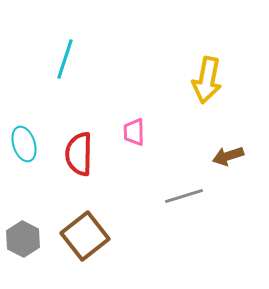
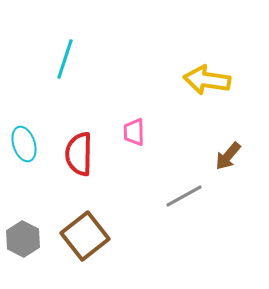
yellow arrow: rotated 87 degrees clockwise
brown arrow: rotated 32 degrees counterclockwise
gray line: rotated 12 degrees counterclockwise
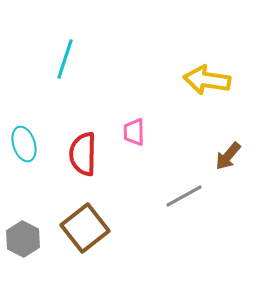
red semicircle: moved 4 px right
brown square: moved 8 px up
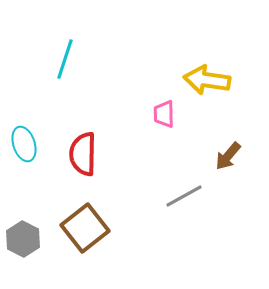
pink trapezoid: moved 30 px right, 18 px up
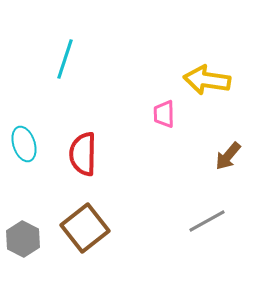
gray line: moved 23 px right, 25 px down
